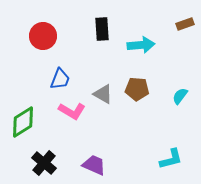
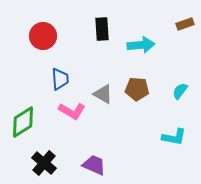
blue trapezoid: rotated 25 degrees counterclockwise
cyan semicircle: moved 5 px up
cyan L-shape: moved 3 px right, 22 px up; rotated 25 degrees clockwise
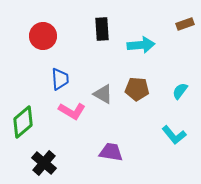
green diamond: rotated 8 degrees counterclockwise
cyan L-shape: moved 2 px up; rotated 40 degrees clockwise
purple trapezoid: moved 17 px right, 13 px up; rotated 15 degrees counterclockwise
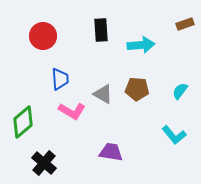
black rectangle: moved 1 px left, 1 px down
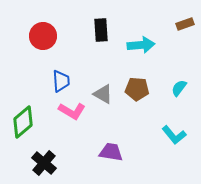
blue trapezoid: moved 1 px right, 2 px down
cyan semicircle: moved 1 px left, 3 px up
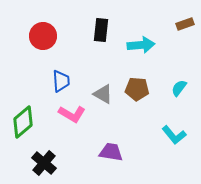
black rectangle: rotated 10 degrees clockwise
pink L-shape: moved 3 px down
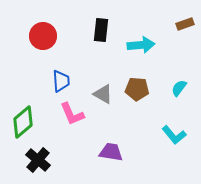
pink L-shape: rotated 36 degrees clockwise
black cross: moved 6 px left, 3 px up
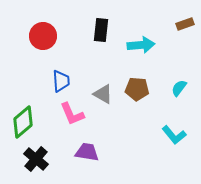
purple trapezoid: moved 24 px left
black cross: moved 2 px left, 1 px up
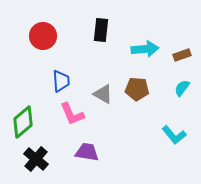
brown rectangle: moved 3 px left, 31 px down
cyan arrow: moved 4 px right, 4 px down
cyan semicircle: moved 3 px right
